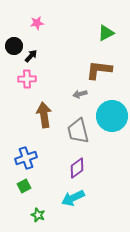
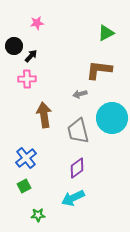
cyan circle: moved 2 px down
blue cross: rotated 20 degrees counterclockwise
green star: rotated 24 degrees counterclockwise
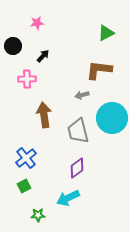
black circle: moved 1 px left
black arrow: moved 12 px right
gray arrow: moved 2 px right, 1 px down
cyan arrow: moved 5 px left
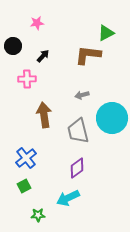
brown L-shape: moved 11 px left, 15 px up
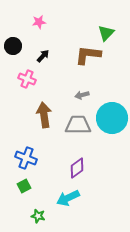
pink star: moved 2 px right, 1 px up
green triangle: rotated 18 degrees counterclockwise
pink cross: rotated 24 degrees clockwise
gray trapezoid: moved 6 px up; rotated 104 degrees clockwise
blue cross: rotated 30 degrees counterclockwise
green star: moved 1 px down; rotated 16 degrees clockwise
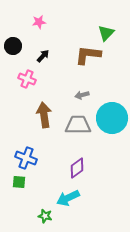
green square: moved 5 px left, 4 px up; rotated 32 degrees clockwise
green star: moved 7 px right
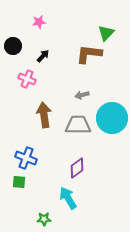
brown L-shape: moved 1 px right, 1 px up
cyan arrow: rotated 85 degrees clockwise
green star: moved 1 px left, 3 px down; rotated 16 degrees counterclockwise
